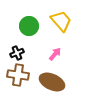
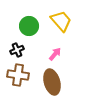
black cross: moved 3 px up
brown ellipse: rotated 50 degrees clockwise
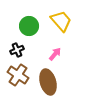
brown cross: rotated 25 degrees clockwise
brown ellipse: moved 4 px left
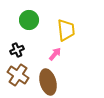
yellow trapezoid: moved 5 px right, 9 px down; rotated 35 degrees clockwise
green circle: moved 6 px up
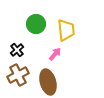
green circle: moved 7 px right, 4 px down
black cross: rotated 16 degrees counterclockwise
brown cross: rotated 30 degrees clockwise
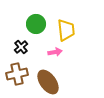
black cross: moved 4 px right, 3 px up
pink arrow: moved 2 px up; rotated 40 degrees clockwise
brown cross: moved 1 px left, 1 px up; rotated 15 degrees clockwise
brown ellipse: rotated 20 degrees counterclockwise
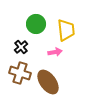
brown cross: moved 3 px right, 1 px up; rotated 30 degrees clockwise
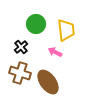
pink arrow: rotated 144 degrees counterclockwise
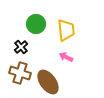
pink arrow: moved 11 px right, 5 px down
